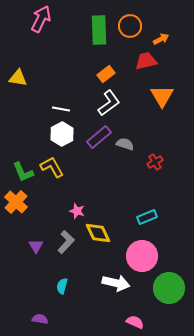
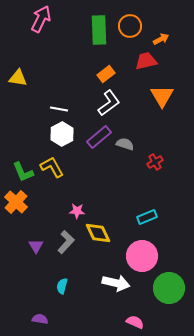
white line: moved 2 px left
pink star: rotated 14 degrees counterclockwise
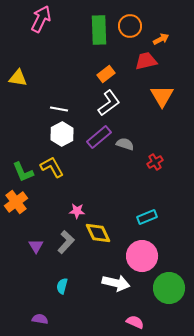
orange cross: rotated 10 degrees clockwise
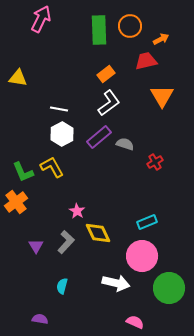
pink star: rotated 28 degrees clockwise
cyan rectangle: moved 5 px down
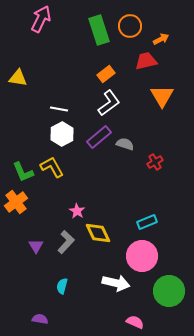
green rectangle: rotated 16 degrees counterclockwise
green circle: moved 3 px down
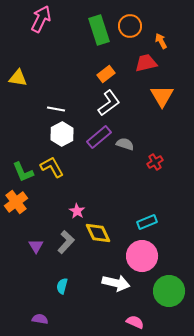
orange arrow: moved 2 px down; rotated 91 degrees counterclockwise
red trapezoid: moved 2 px down
white line: moved 3 px left
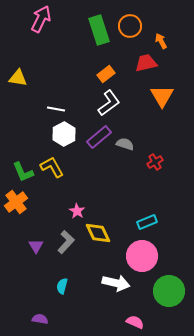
white hexagon: moved 2 px right
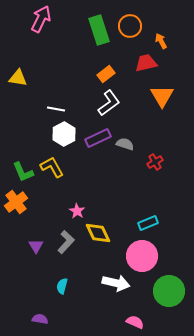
purple rectangle: moved 1 px left, 1 px down; rotated 15 degrees clockwise
cyan rectangle: moved 1 px right, 1 px down
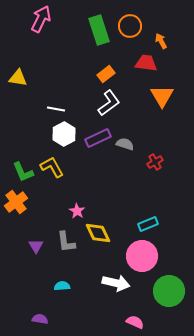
red trapezoid: rotated 20 degrees clockwise
cyan rectangle: moved 1 px down
gray L-shape: rotated 130 degrees clockwise
cyan semicircle: rotated 70 degrees clockwise
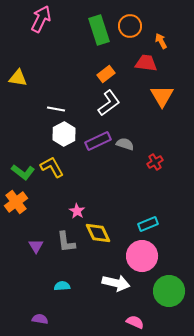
purple rectangle: moved 3 px down
green L-shape: rotated 30 degrees counterclockwise
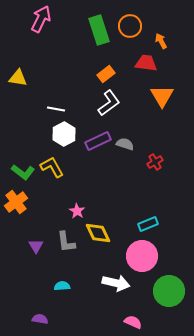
pink semicircle: moved 2 px left
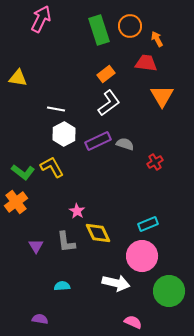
orange arrow: moved 4 px left, 2 px up
